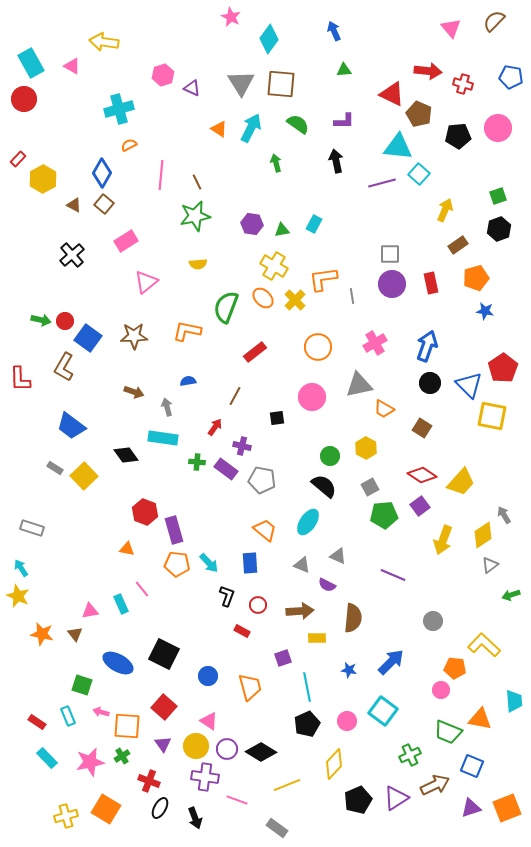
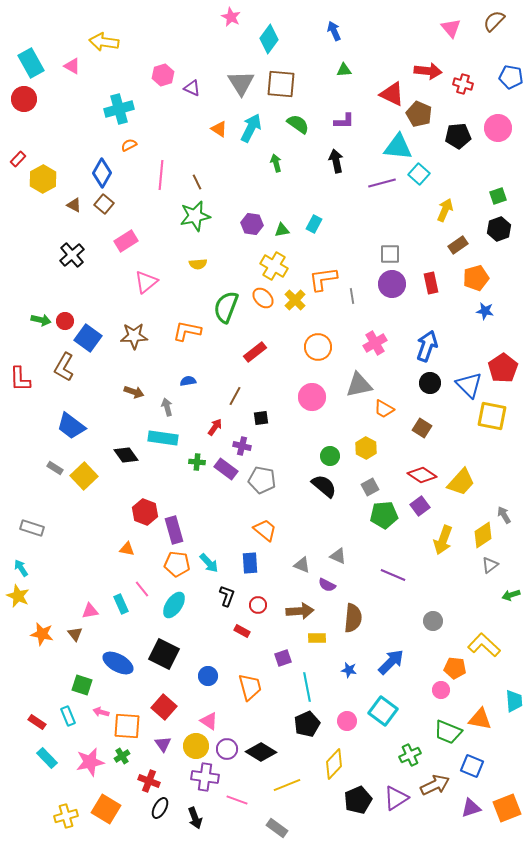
black square at (277, 418): moved 16 px left
cyan ellipse at (308, 522): moved 134 px left, 83 px down
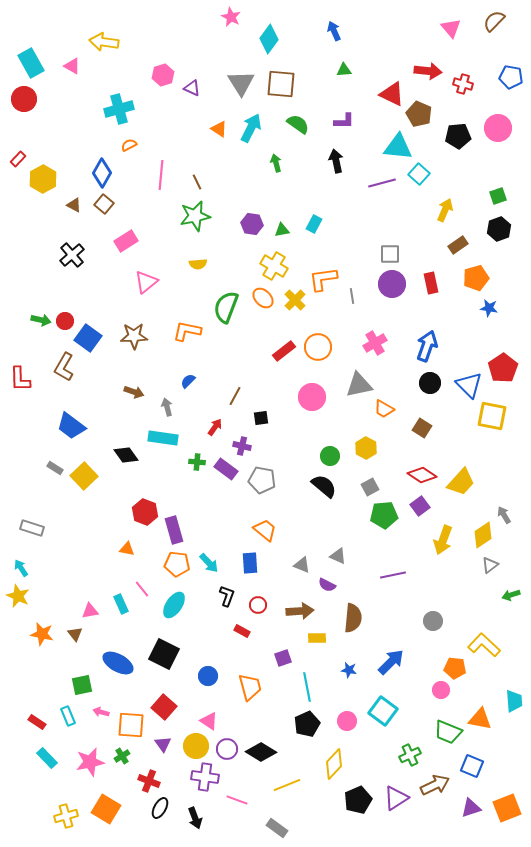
blue star at (485, 311): moved 4 px right, 3 px up
red rectangle at (255, 352): moved 29 px right, 1 px up
blue semicircle at (188, 381): rotated 35 degrees counterclockwise
purple line at (393, 575): rotated 35 degrees counterclockwise
green square at (82, 685): rotated 30 degrees counterclockwise
orange square at (127, 726): moved 4 px right, 1 px up
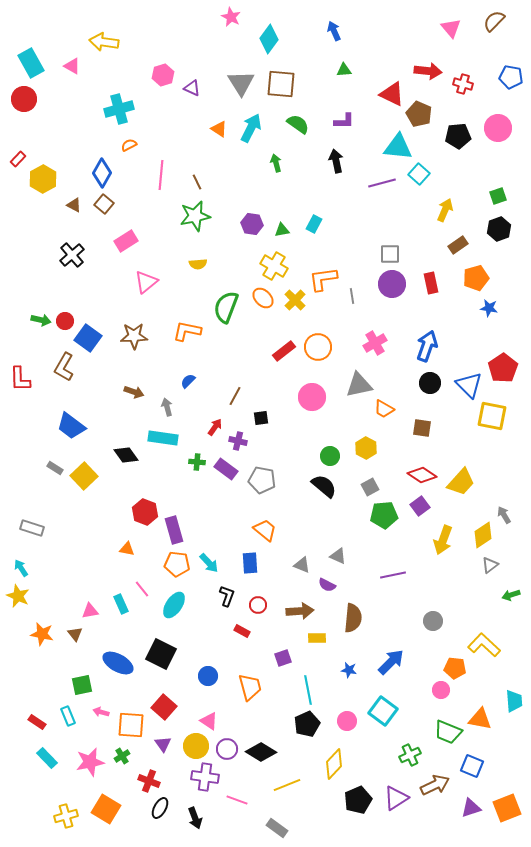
brown square at (422, 428): rotated 24 degrees counterclockwise
purple cross at (242, 446): moved 4 px left, 5 px up
black square at (164, 654): moved 3 px left
cyan line at (307, 687): moved 1 px right, 3 px down
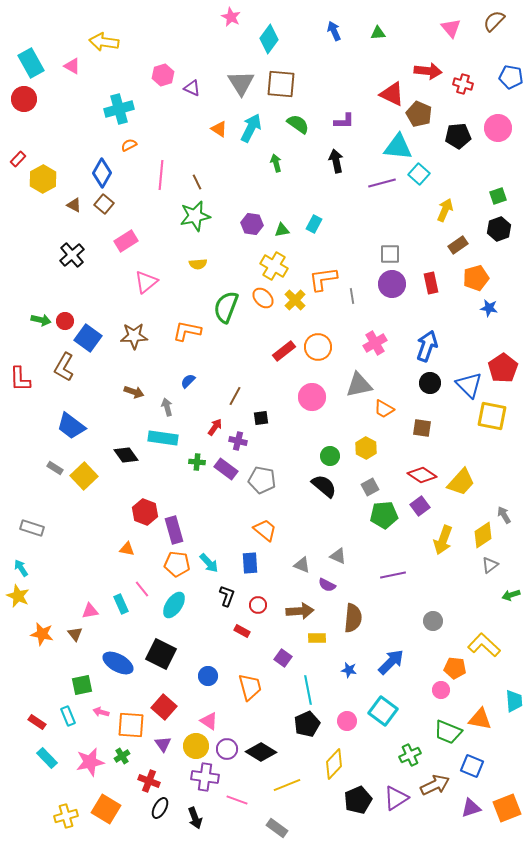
green triangle at (344, 70): moved 34 px right, 37 px up
purple square at (283, 658): rotated 36 degrees counterclockwise
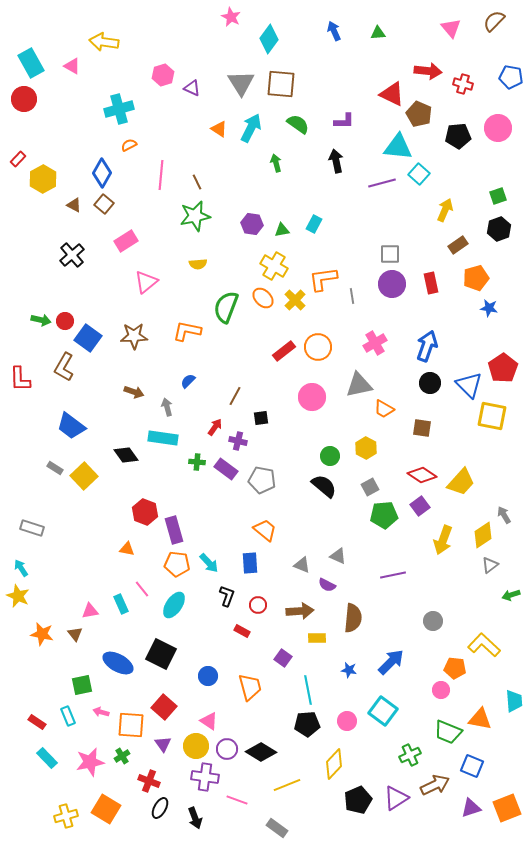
black pentagon at (307, 724): rotated 20 degrees clockwise
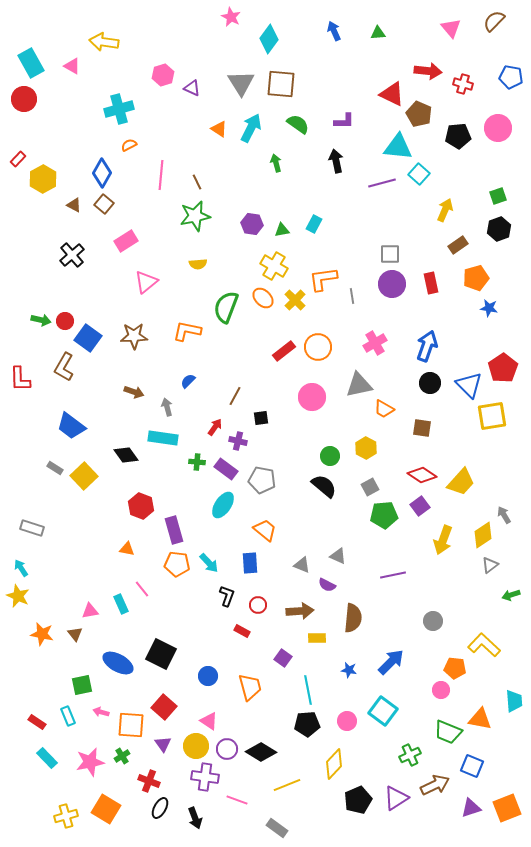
yellow square at (492, 416): rotated 20 degrees counterclockwise
red hexagon at (145, 512): moved 4 px left, 6 px up
cyan ellipse at (174, 605): moved 49 px right, 100 px up
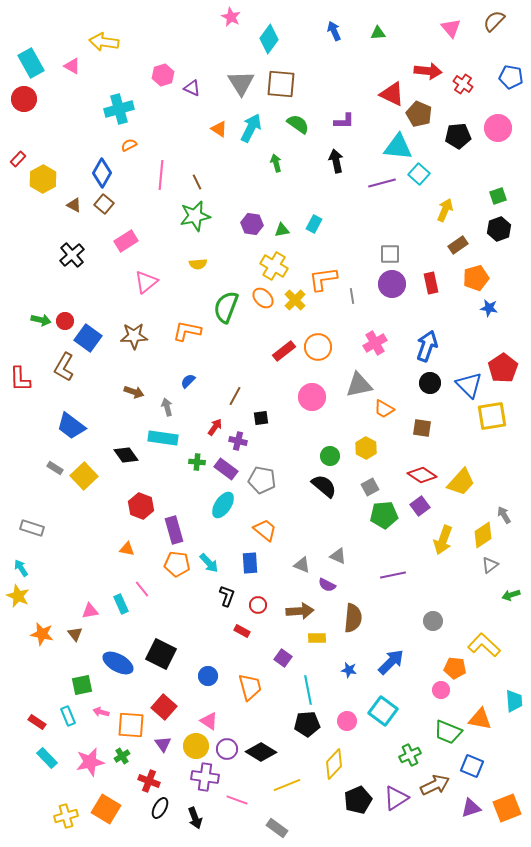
red cross at (463, 84): rotated 18 degrees clockwise
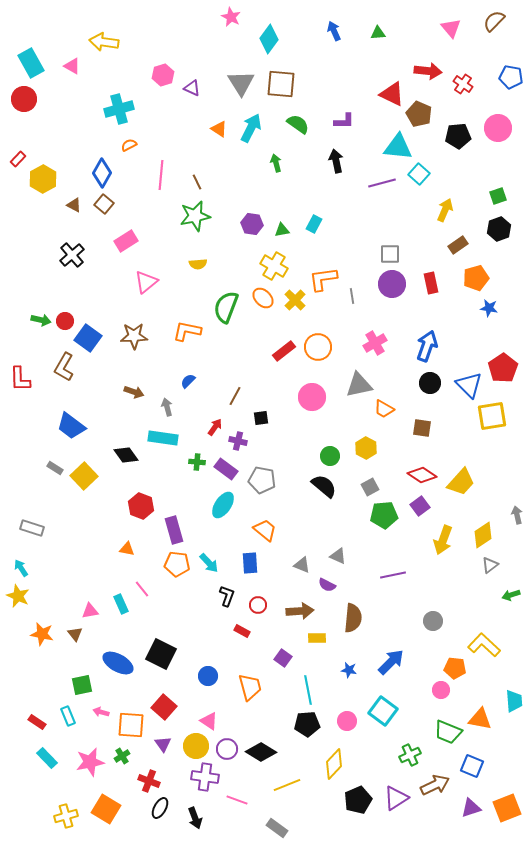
gray arrow at (504, 515): moved 13 px right; rotated 18 degrees clockwise
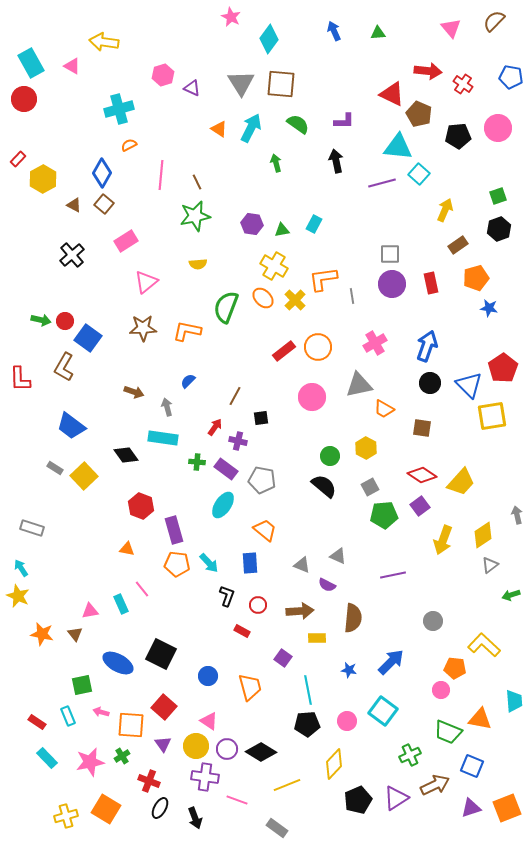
brown star at (134, 336): moved 9 px right, 8 px up
